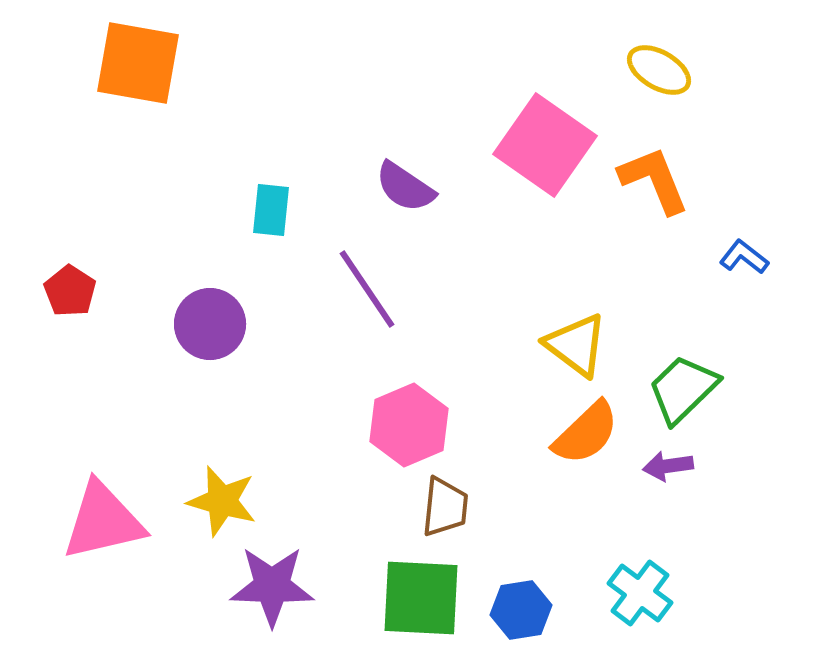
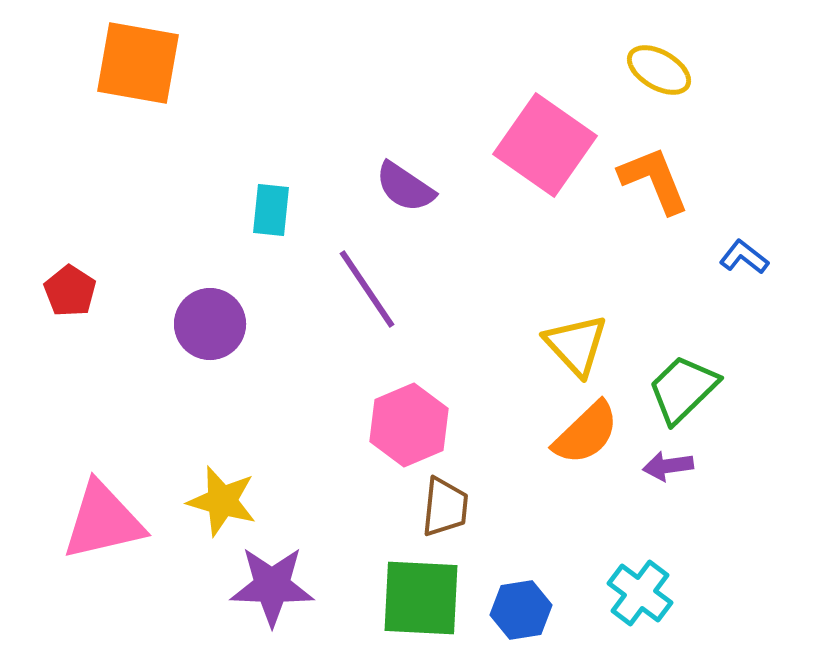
yellow triangle: rotated 10 degrees clockwise
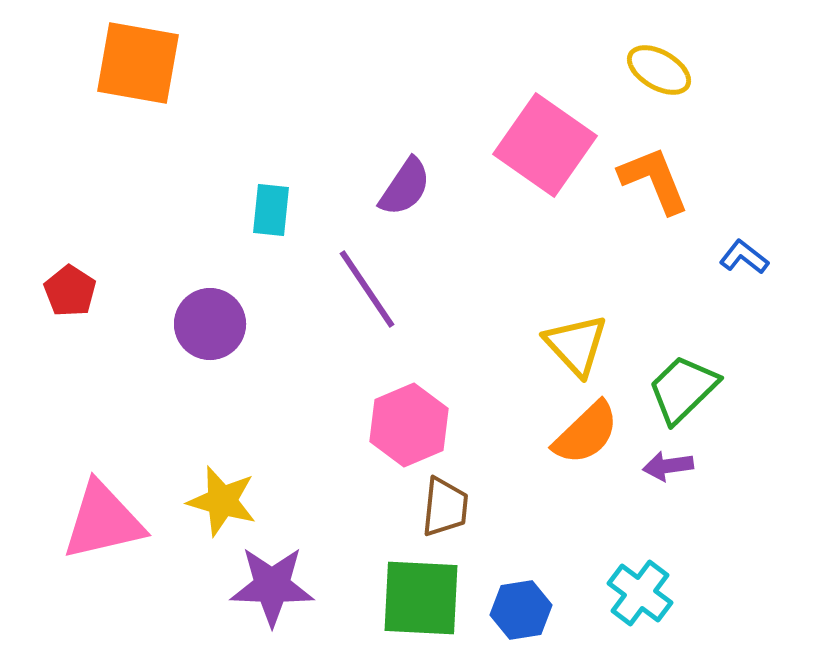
purple semicircle: rotated 90 degrees counterclockwise
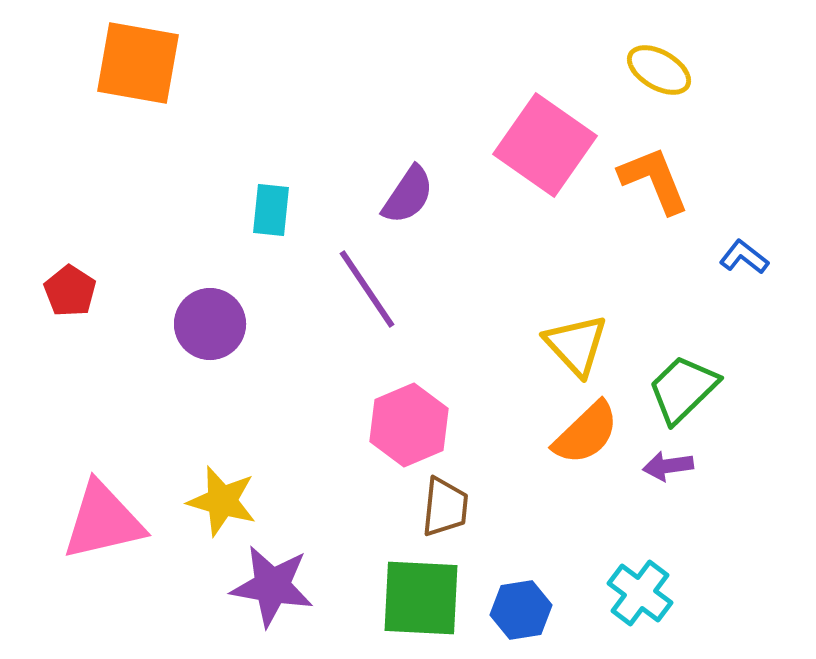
purple semicircle: moved 3 px right, 8 px down
purple star: rotated 8 degrees clockwise
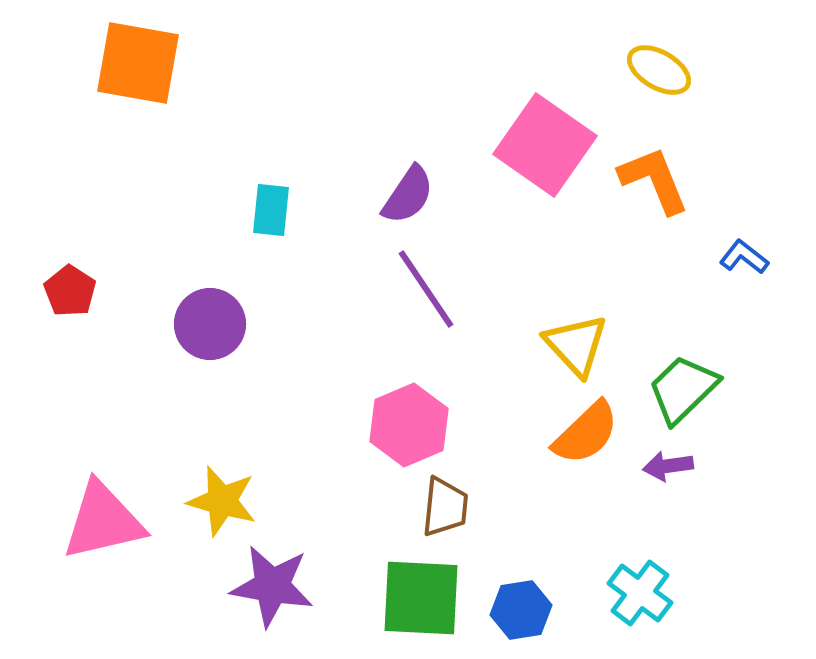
purple line: moved 59 px right
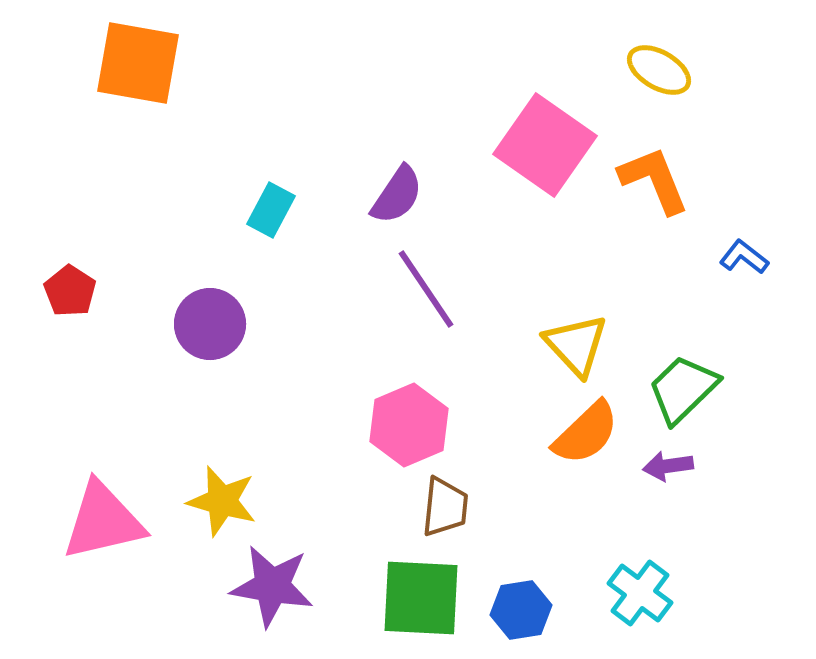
purple semicircle: moved 11 px left
cyan rectangle: rotated 22 degrees clockwise
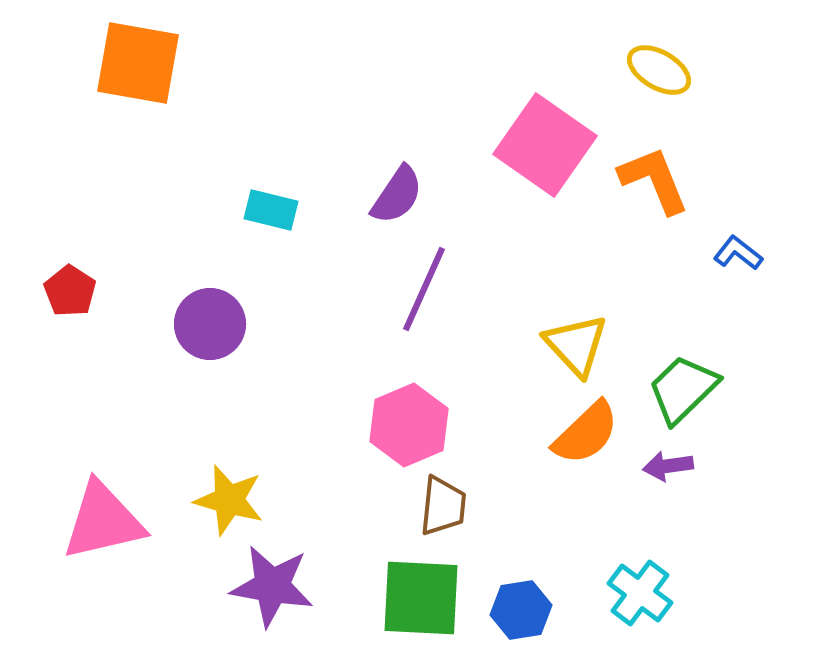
cyan rectangle: rotated 76 degrees clockwise
blue L-shape: moved 6 px left, 4 px up
purple line: moved 2 px left; rotated 58 degrees clockwise
yellow star: moved 7 px right, 1 px up
brown trapezoid: moved 2 px left, 1 px up
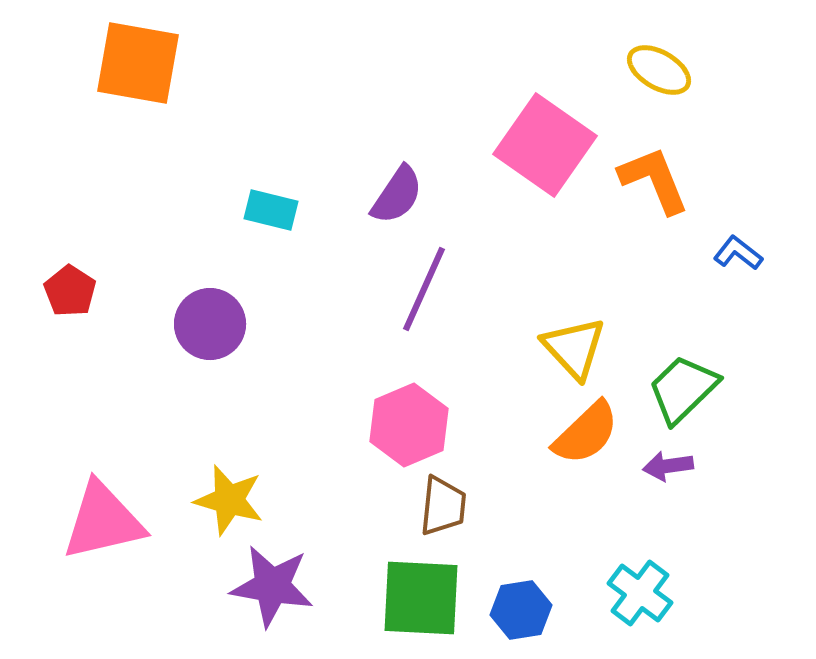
yellow triangle: moved 2 px left, 3 px down
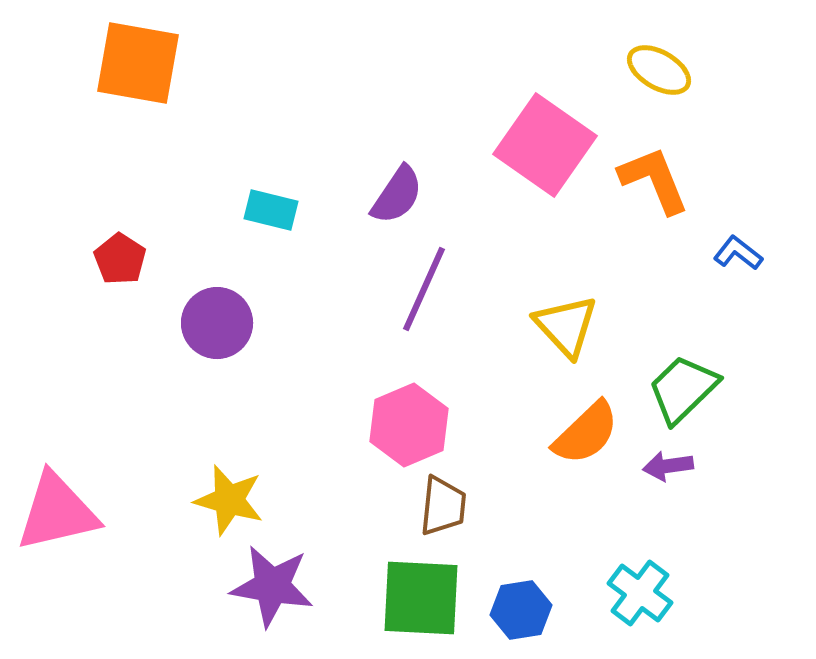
red pentagon: moved 50 px right, 32 px up
purple circle: moved 7 px right, 1 px up
yellow triangle: moved 8 px left, 22 px up
pink triangle: moved 46 px left, 9 px up
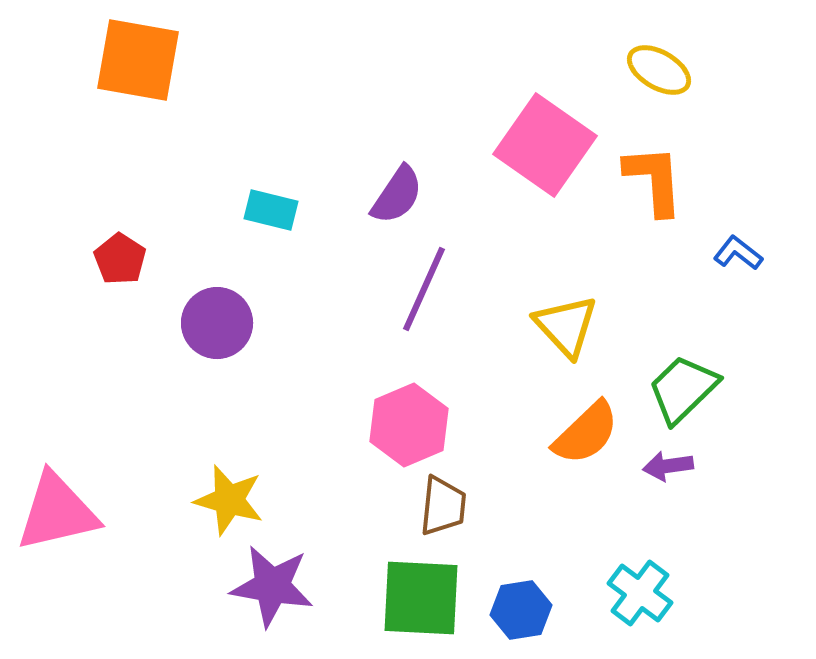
orange square: moved 3 px up
orange L-shape: rotated 18 degrees clockwise
